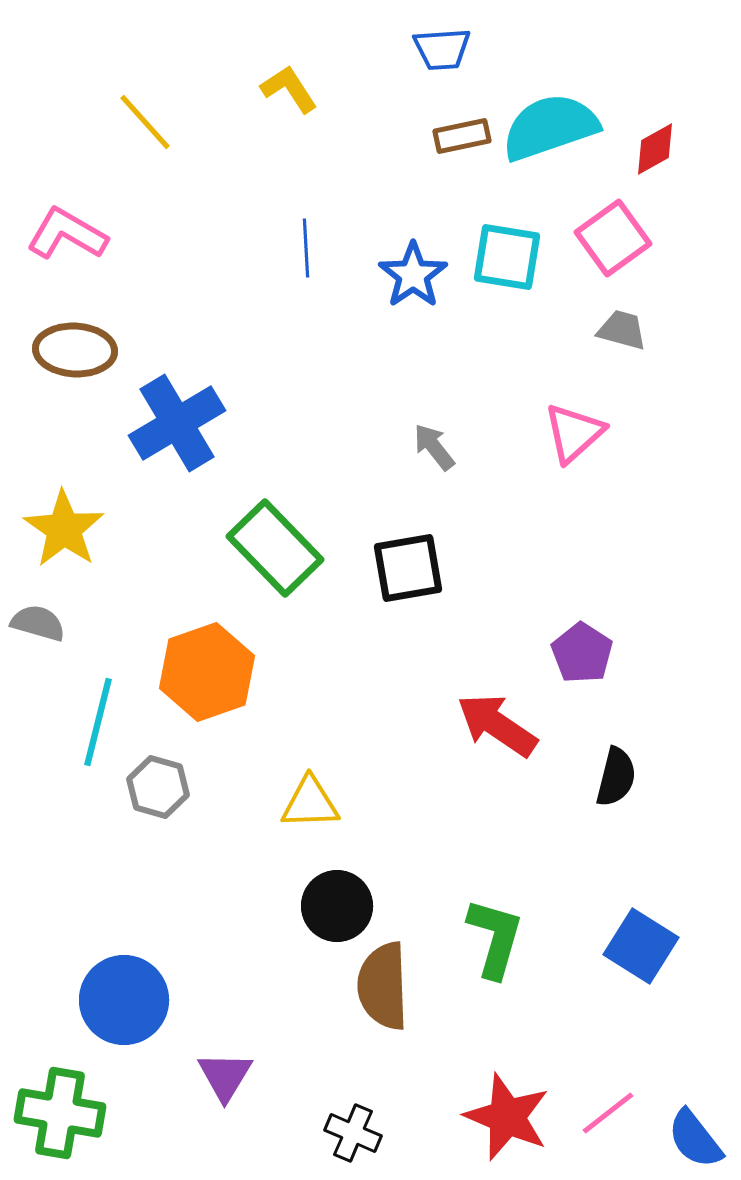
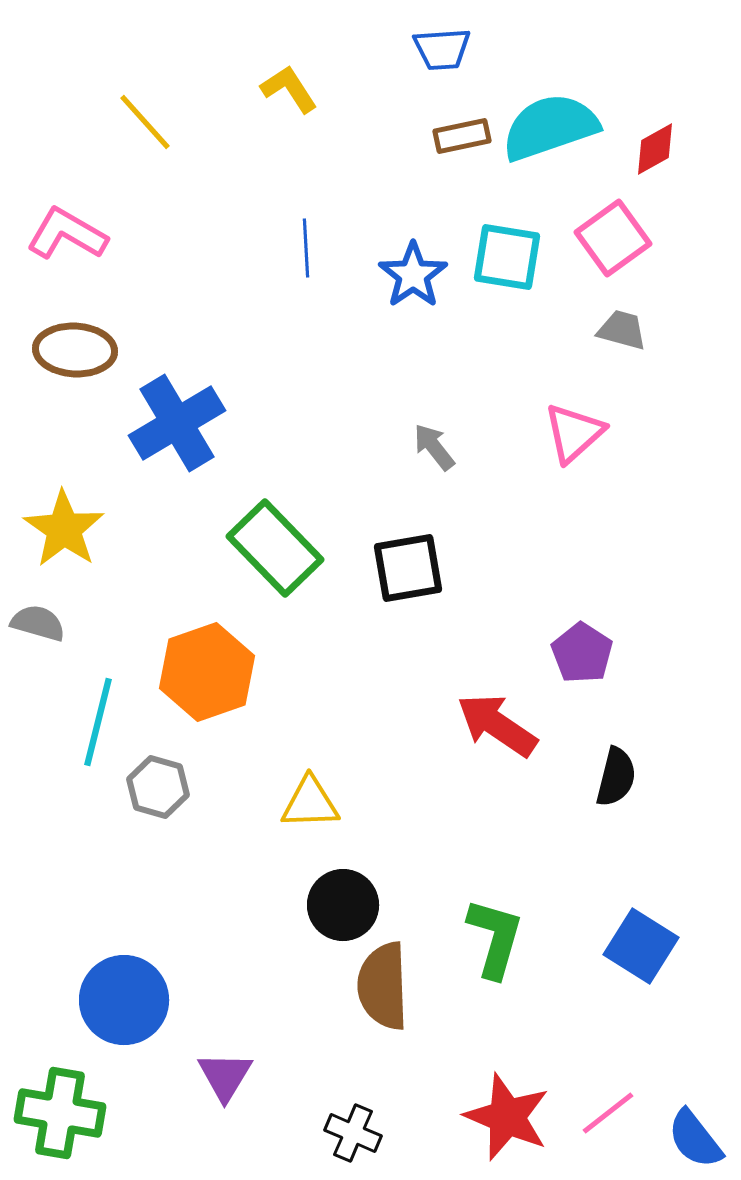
black circle: moved 6 px right, 1 px up
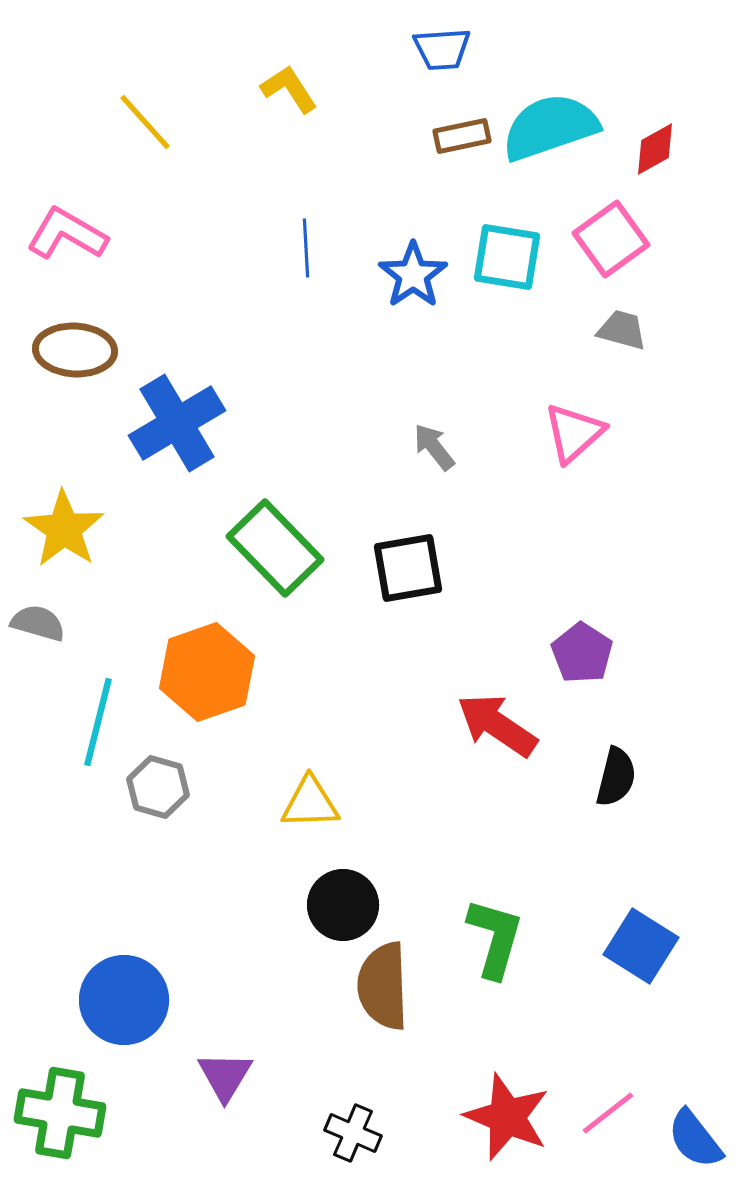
pink square: moved 2 px left, 1 px down
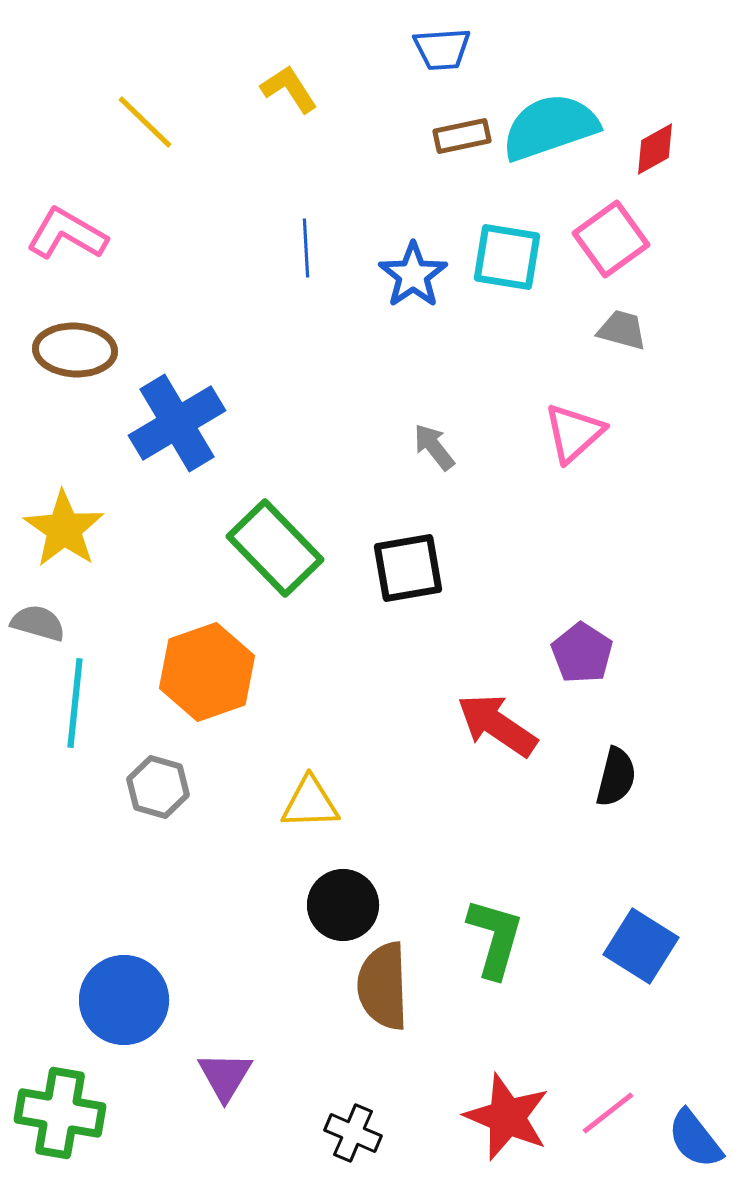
yellow line: rotated 4 degrees counterclockwise
cyan line: moved 23 px left, 19 px up; rotated 8 degrees counterclockwise
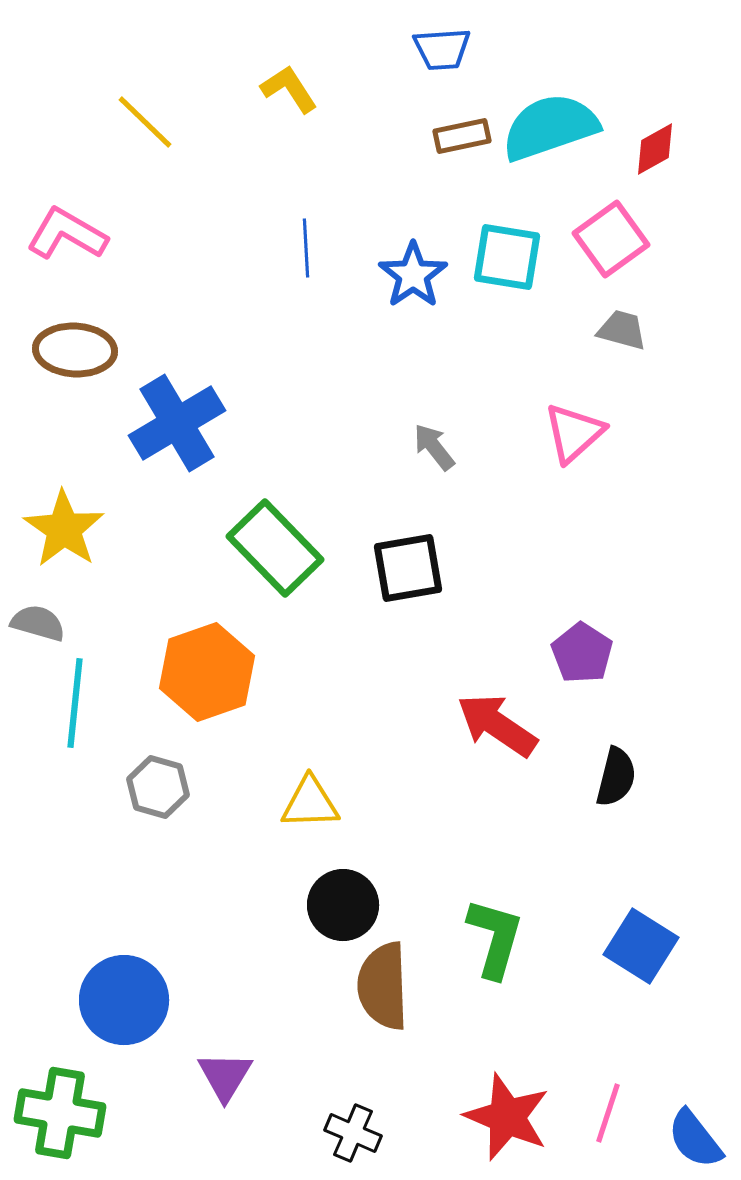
pink line: rotated 34 degrees counterclockwise
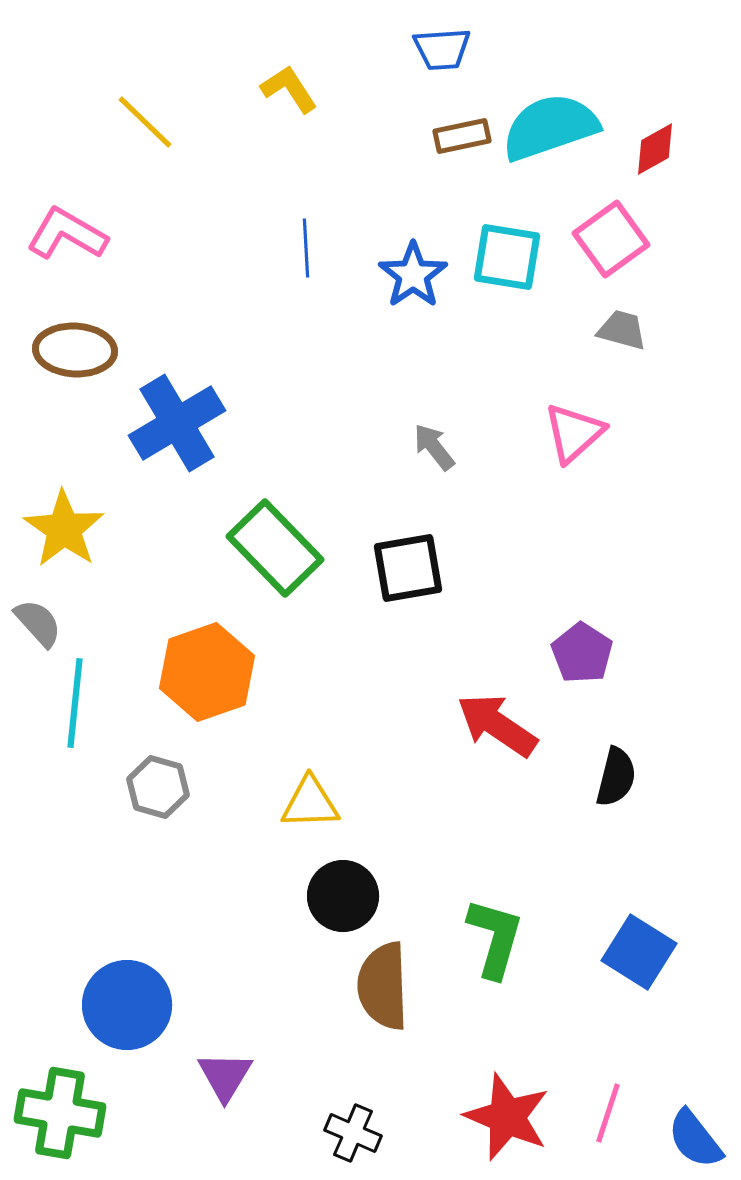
gray semicircle: rotated 32 degrees clockwise
black circle: moved 9 px up
blue square: moved 2 px left, 6 px down
blue circle: moved 3 px right, 5 px down
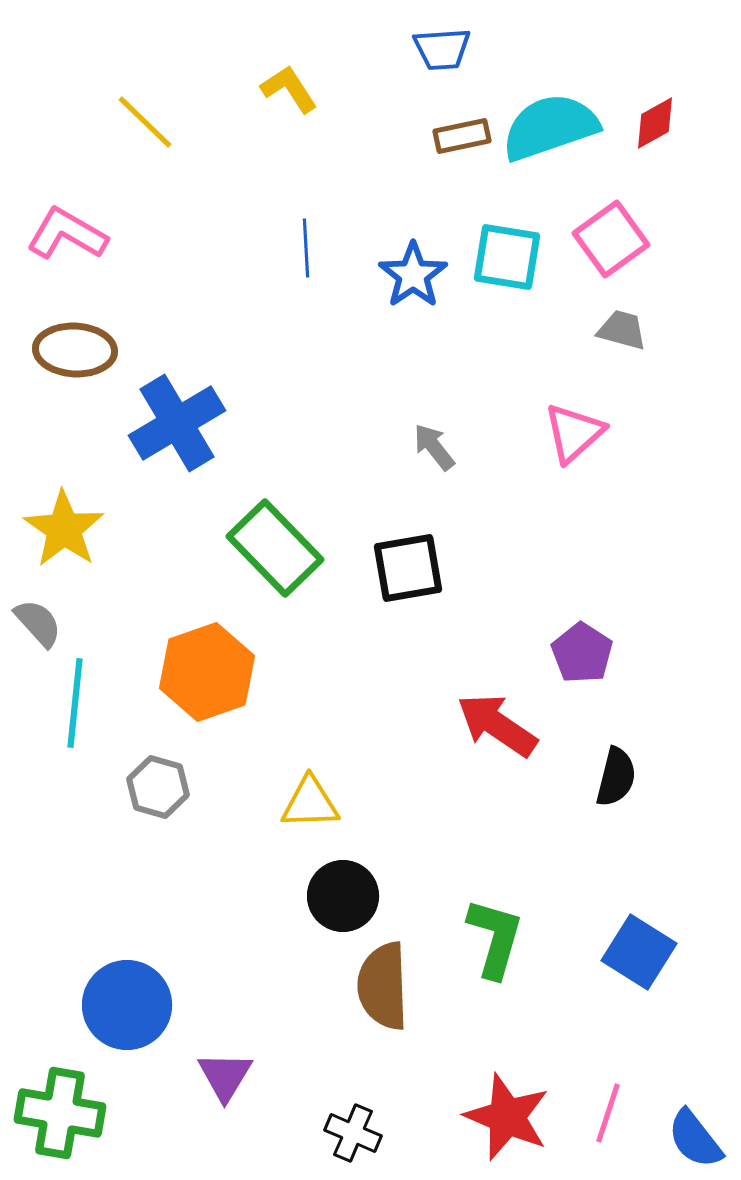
red diamond: moved 26 px up
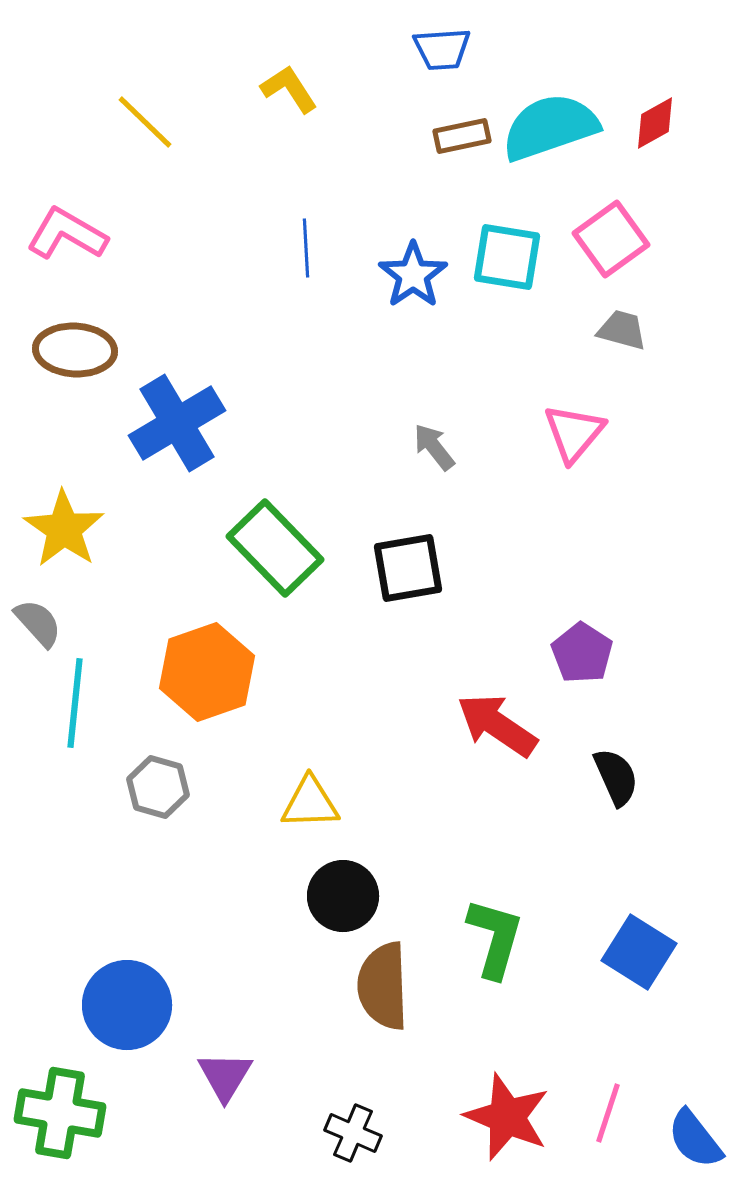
pink triangle: rotated 8 degrees counterclockwise
black semicircle: rotated 38 degrees counterclockwise
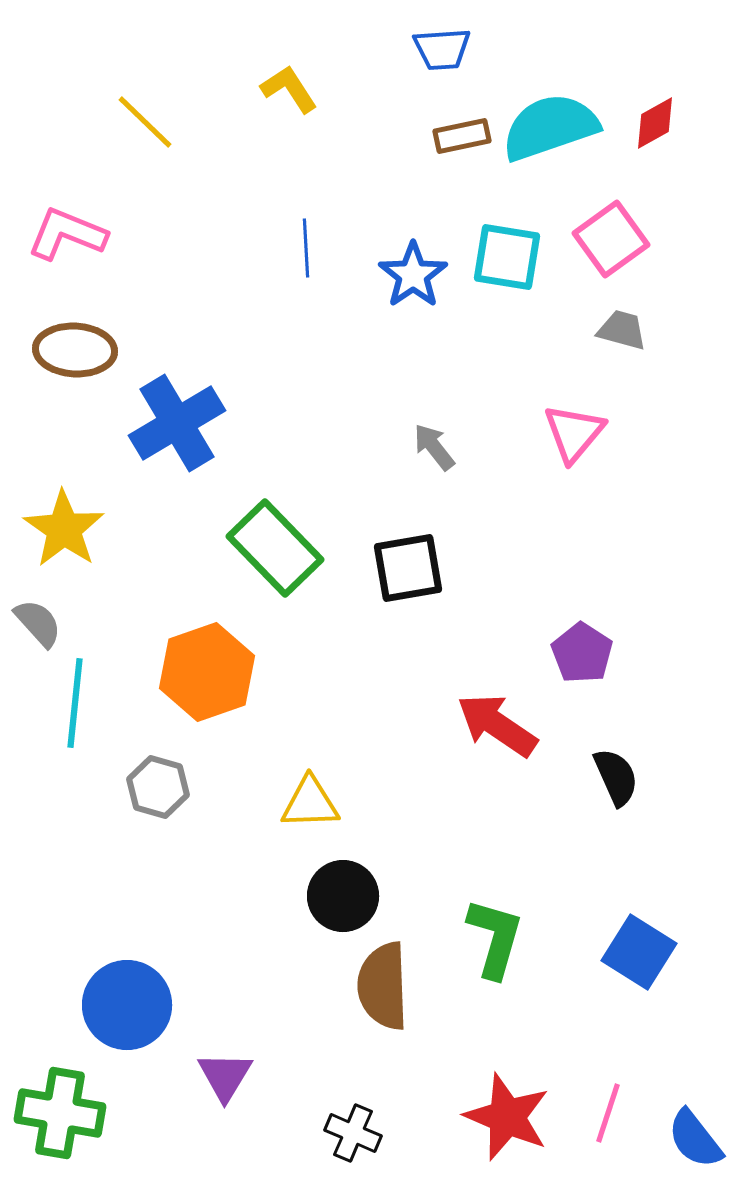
pink L-shape: rotated 8 degrees counterclockwise
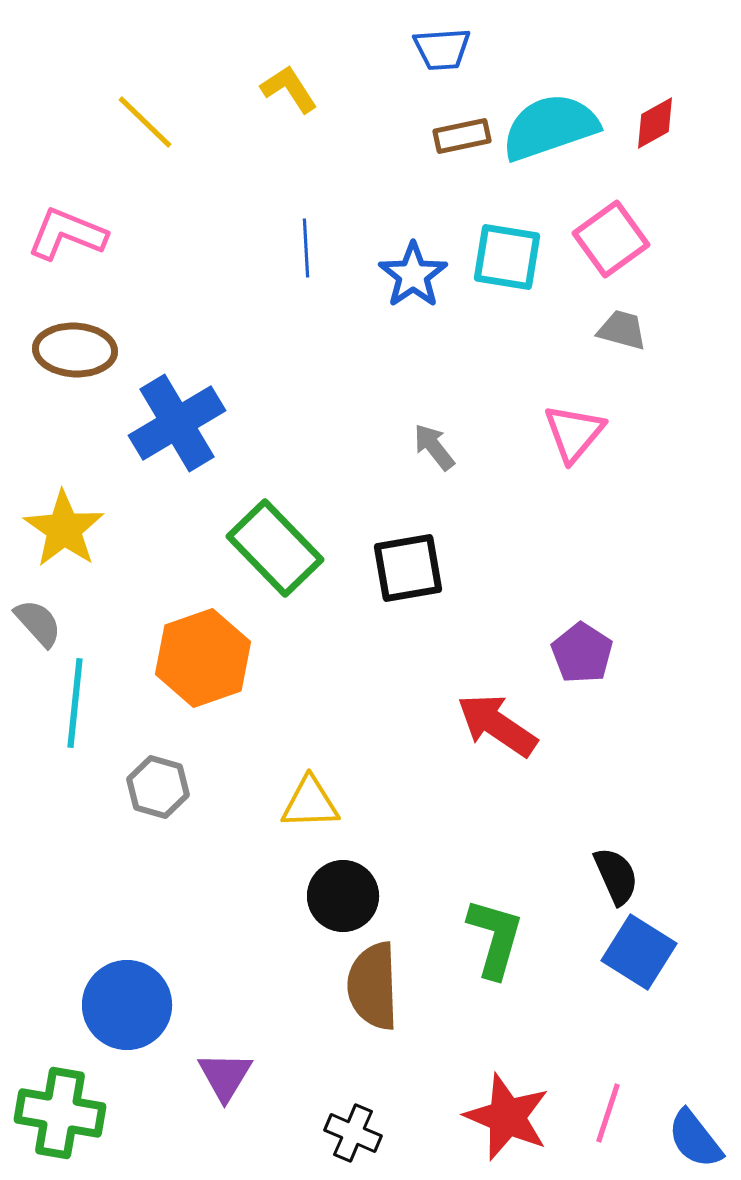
orange hexagon: moved 4 px left, 14 px up
black semicircle: moved 99 px down
brown semicircle: moved 10 px left
